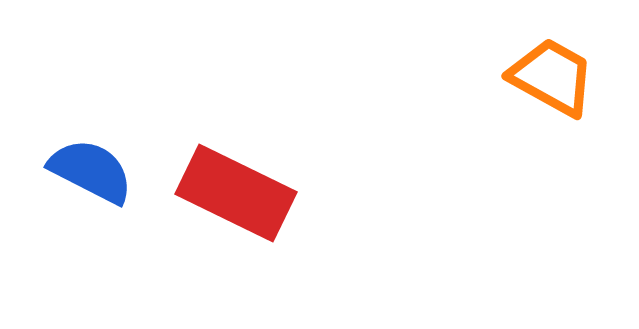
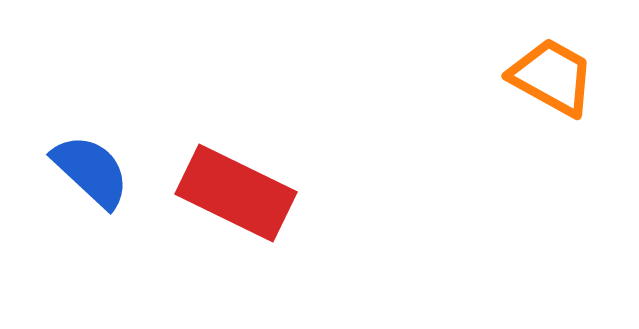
blue semicircle: rotated 16 degrees clockwise
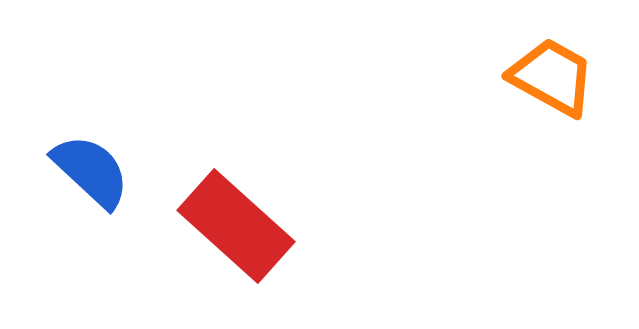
red rectangle: moved 33 px down; rotated 16 degrees clockwise
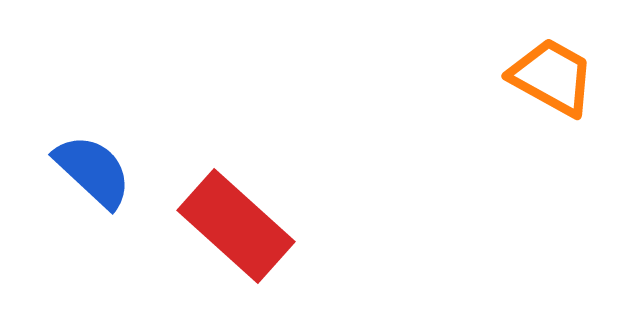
blue semicircle: moved 2 px right
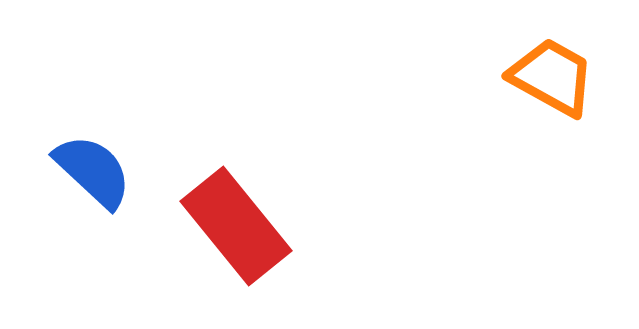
red rectangle: rotated 9 degrees clockwise
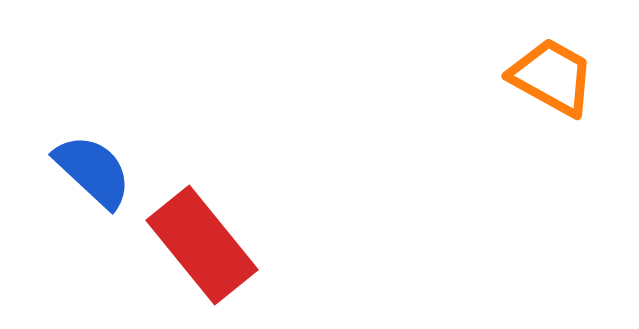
red rectangle: moved 34 px left, 19 px down
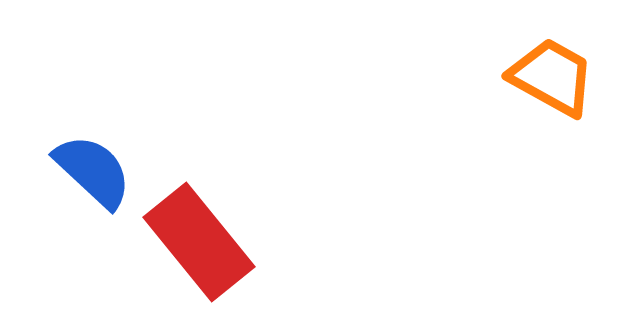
red rectangle: moved 3 px left, 3 px up
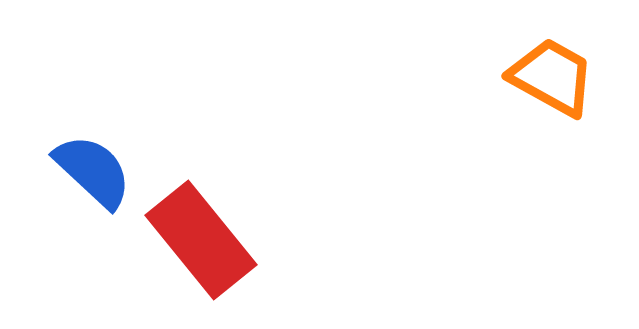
red rectangle: moved 2 px right, 2 px up
